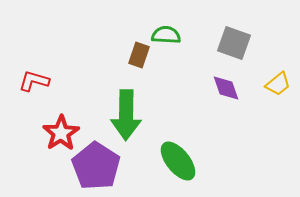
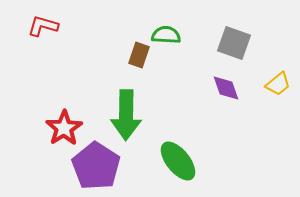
red L-shape: moved 9 px right, 55 px up
red star: moved 3 px right, 5 px up
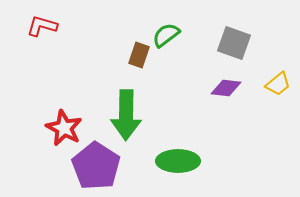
red L-shape: moved 1 px left
green semicircle: rotated 40 degrees counterclockwise
purple diamond: rotated 64 degrees counterclockwise
red star: rotated 12 degrees counterclockwise
green ellipse: rotated 51 degrees counterclockwise
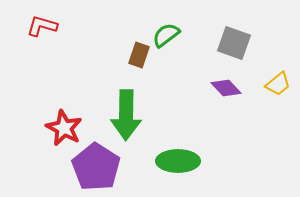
purple diamond: rotated 40 degrees clockwise
purple pentagon: moved 1 px down
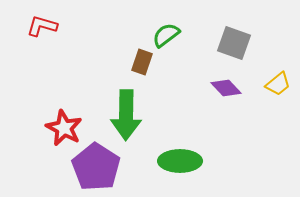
brown rectangle: moved 3 px right, 7 px down
green ellipse: moved 2 px right
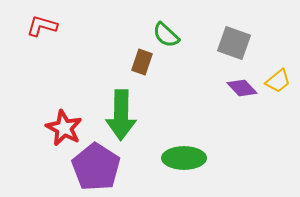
green semicircle: rotated 100 degrees counterclockwise
yellow trapezoid: moved 3 px up
purple diamond: moved 16 px right
green arrow: moved 5 px left
green ellipse: moved 4 px right, 3 px up
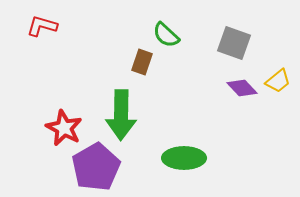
purple pentagon: rotated 9 degrees clockwise
